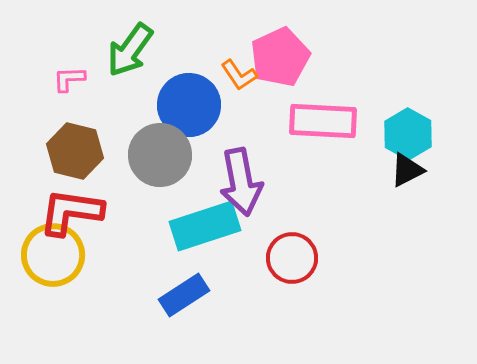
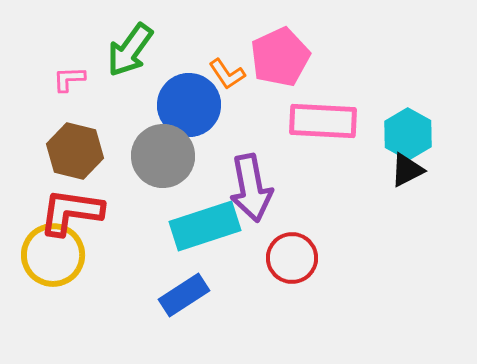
orange L-shape: moved 12 px left, 1 px up
gray circle: moved 3 px right, 1 px down
purple arrow: moved 10 px right, 6 px down
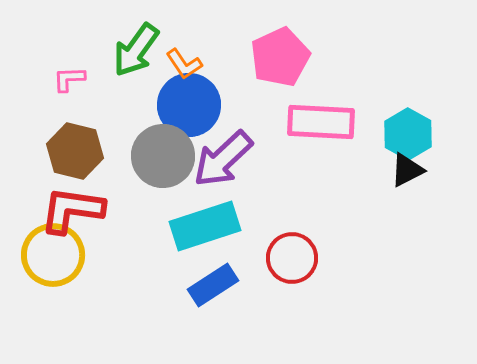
green arrow: moved 6 px right
orange L-shape: moved 43 px left, 10 px up
pink rectangle: moved 2 px left, 1 px down
purple arrow: moved 28 px left, 29 px up; rotated 58 degrees clockwise
red L-shape: moved 1 px right, 2 px up
blue rectangle: moved 29 px right, 10 px up
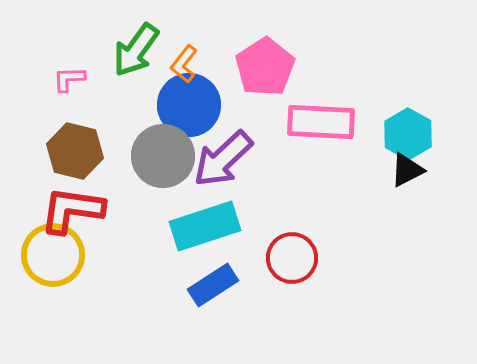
pink pentagon: moved 15 px left, 10 px down; rotated 8 degrees counterclockwise
orange L-shape: rotated 72 degrees clockwise
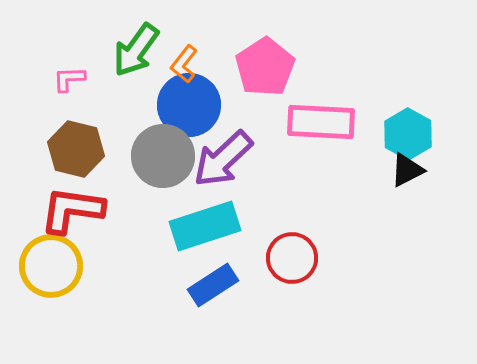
brown hexagon: moved 1 px right, 2 px up
yellow circle: moved 2 px left, 11 px down
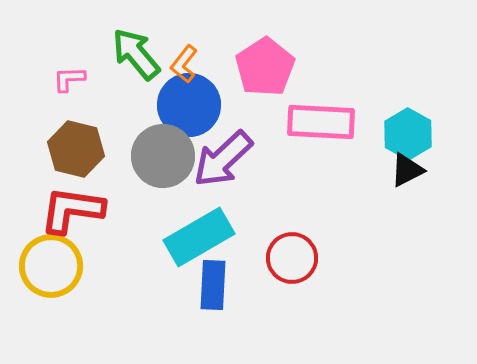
green arrow: moved 4 px down; rotated 104 degrees clockwise
cyan rectangle: moved 6 px left, 11 px down; rotated 12 degrees counterclockwise
blue rectangle: rotated 54 degrees counterclockwise
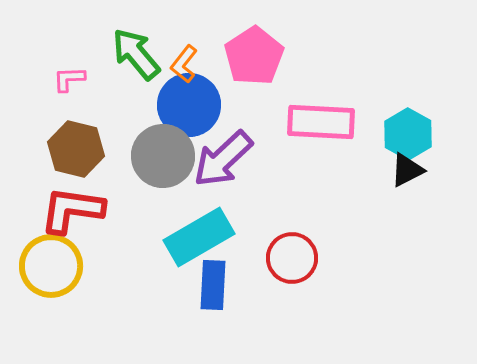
pink pentagon: moved 11 px left, 11 px up
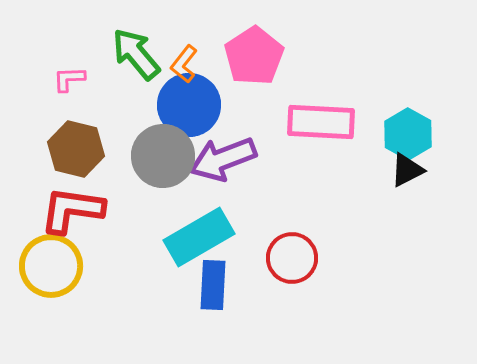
purple arrow: rotated 22 degrees clockwise
